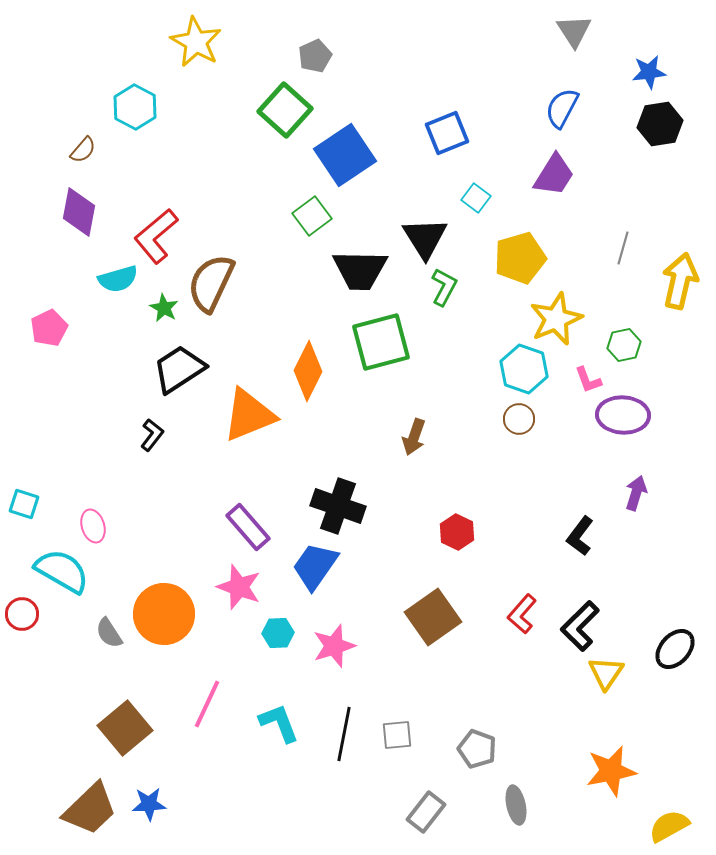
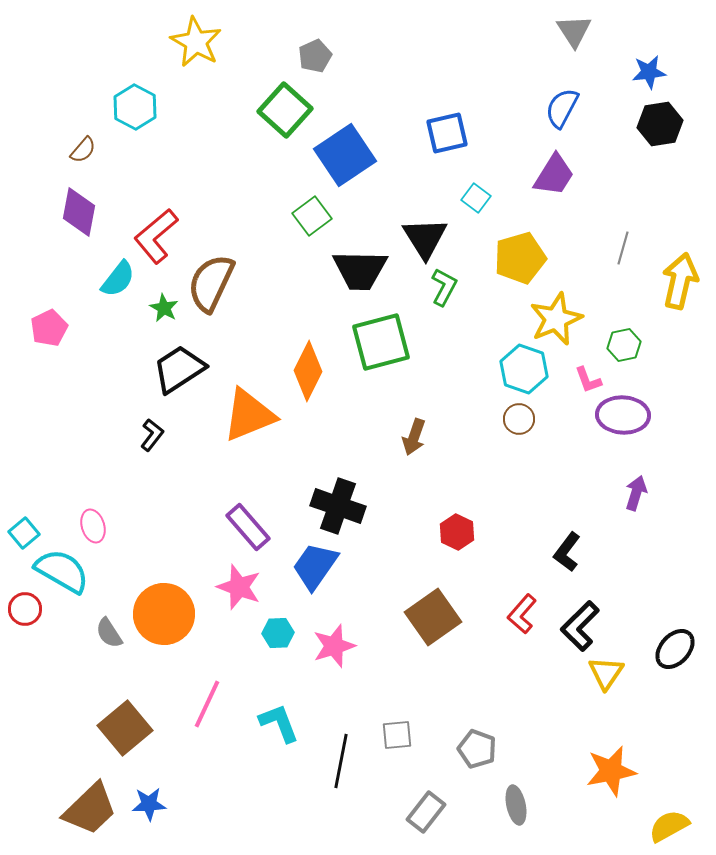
blue square at (447, 133): rotated 9 degrees clockwise
cyan semicircle at (118, 279): rotated 36 degrees counterclockwise
cyan square at (24, 504): moved 29 px down; rotated 32 degrees clockwise
black L-shape at (580, 536): moved 13 px left, 16 px down
red circle at (22, 614): moved 3 px right, 5 px up
black line at (344, 734): moved 3 px left, 27 px down
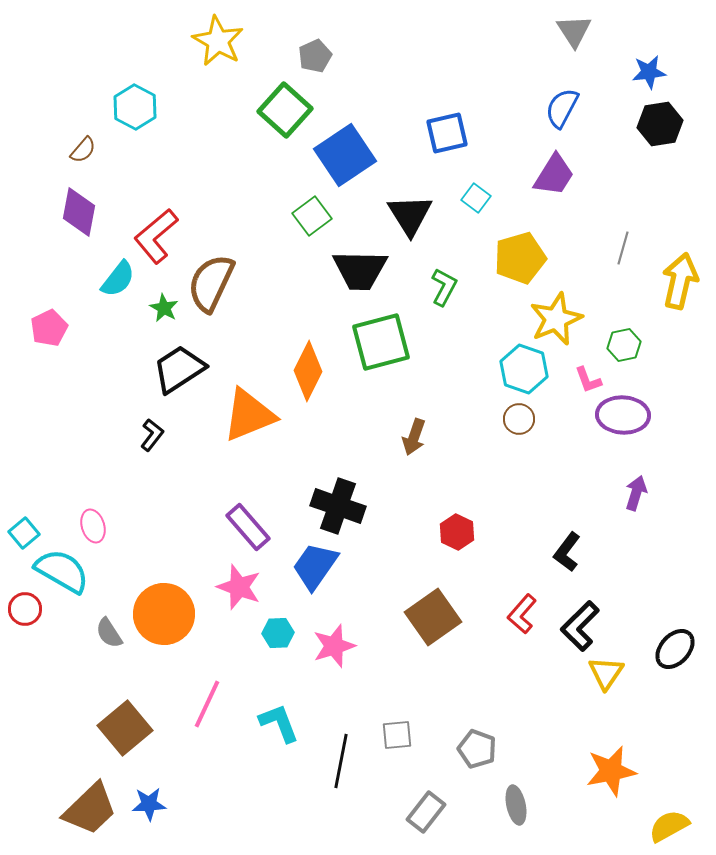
yellow star at (196, 42): moved 22 px right, 1 px up
black triangle at (425, 238): moved 15 px left, 23 px up
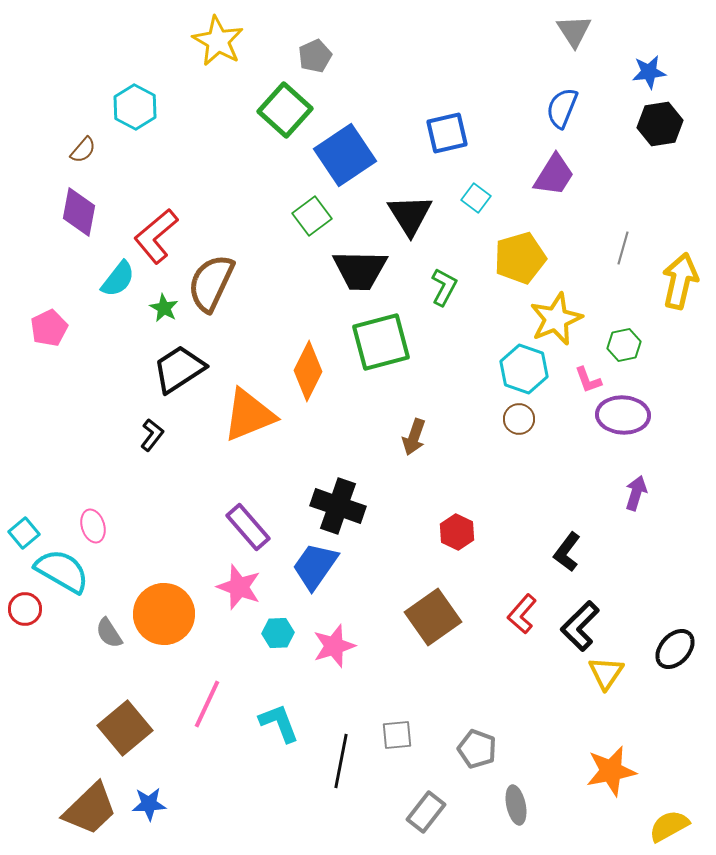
blue semicircle at (562, 108): rotated 6 degrees counterclockwise
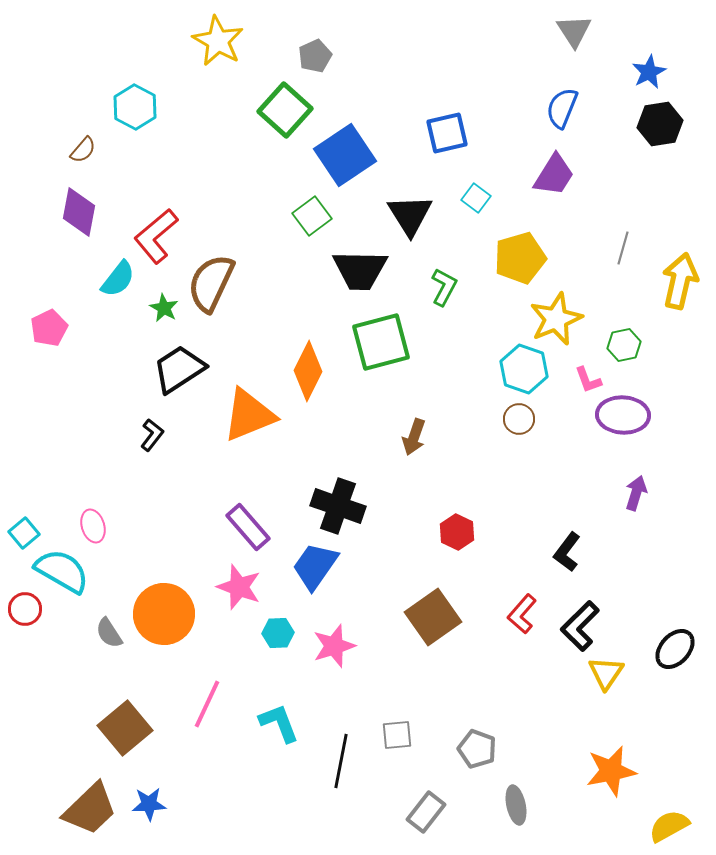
blue star at (649, 72): rotated 20 degrees counterclockwise
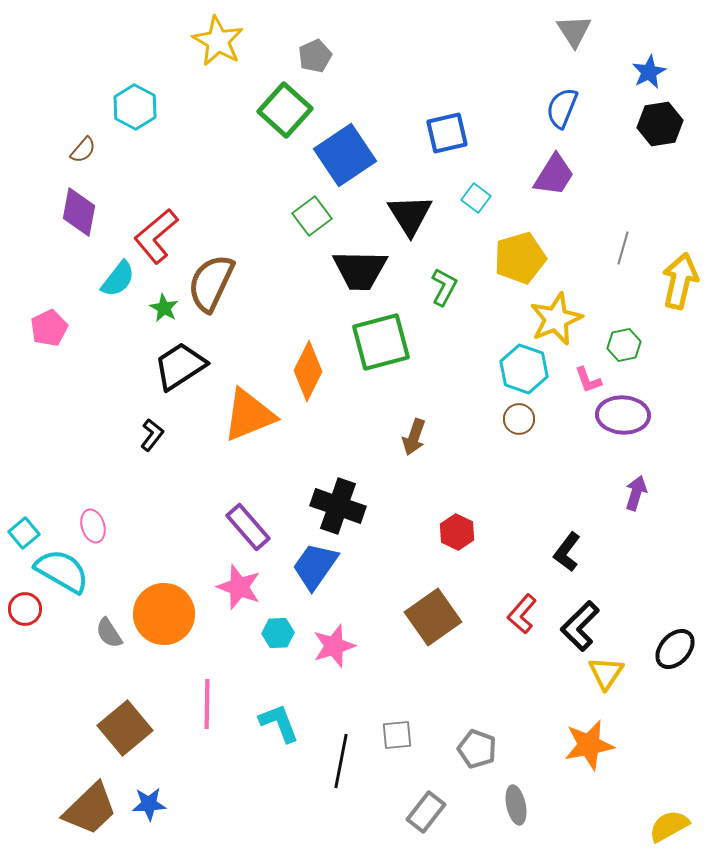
black trapezoid at (179, 369): moved 1 px right, 3 px up
pink line at (207, 704): rotated 24 degrees counterclockwise
orange star at (611, 771): moved 22 px left, 26 px up
